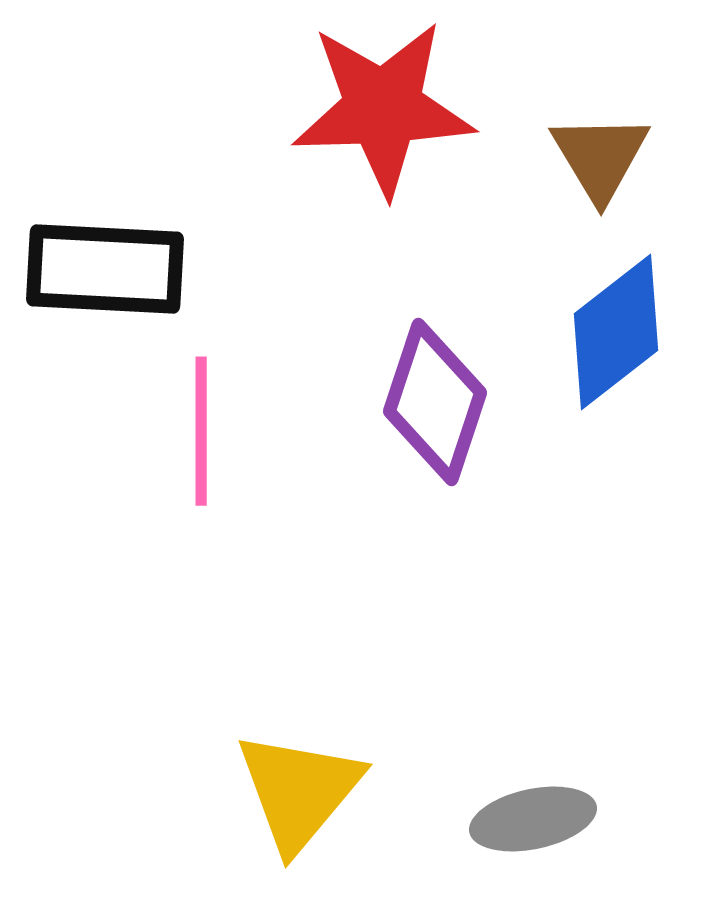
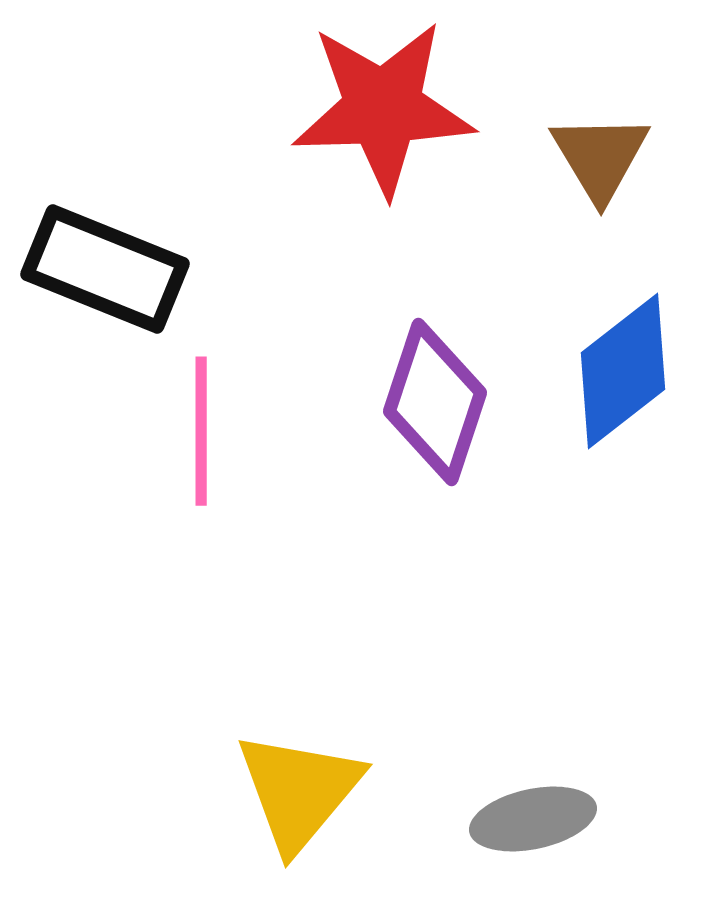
black rectangle: rotated 19 degrees clockwise
blue diamond: moved 7 px right, 39 px down
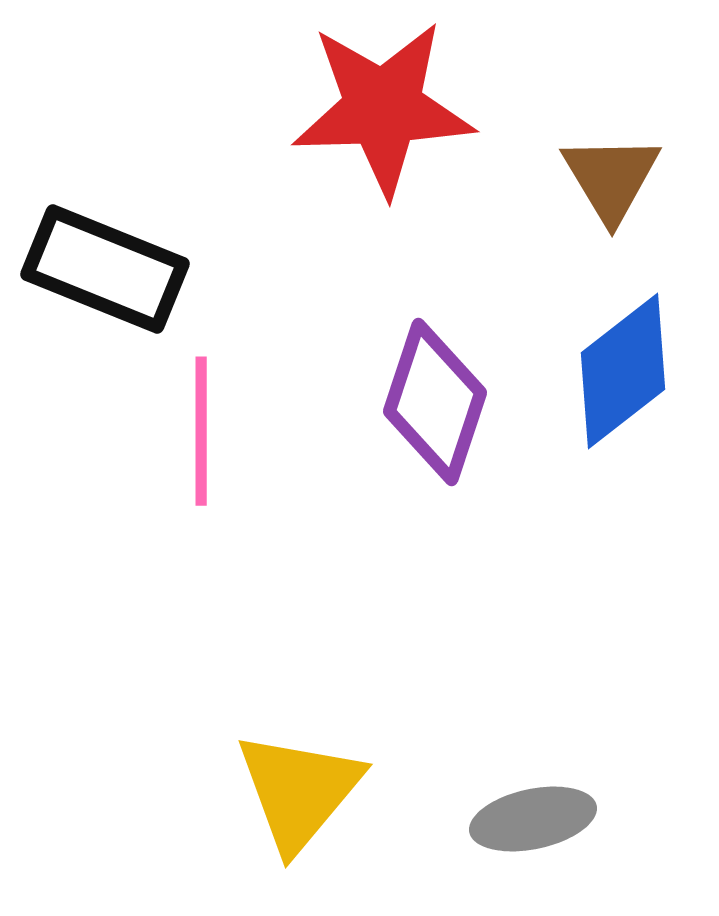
brown triangle: moved 11 px right, 21 px down
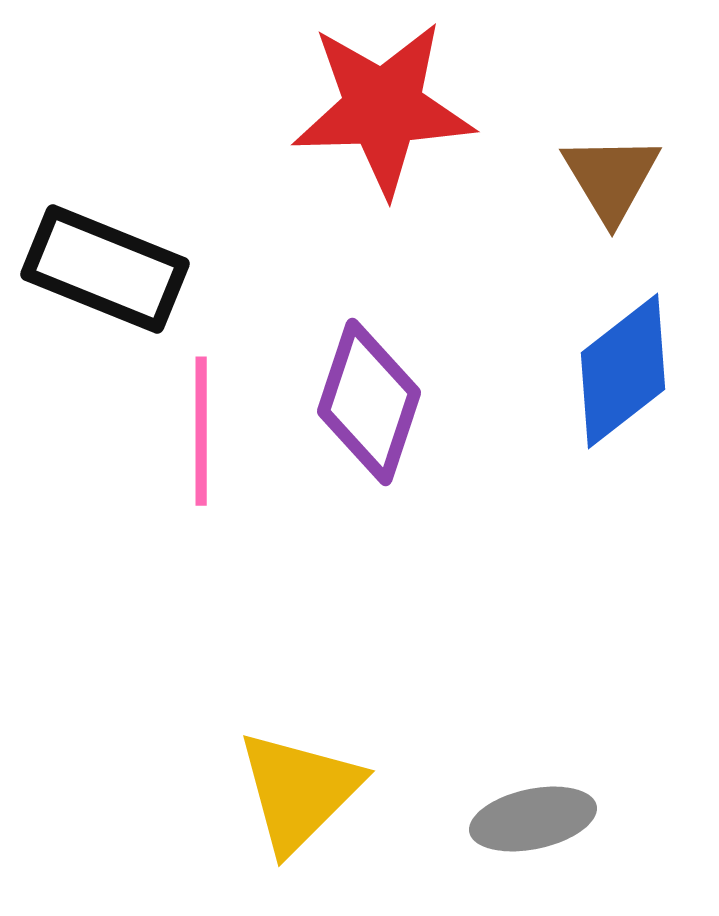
purple diamond: moved 66 px left
yellow triangle: rotated 5 degrees clockwise
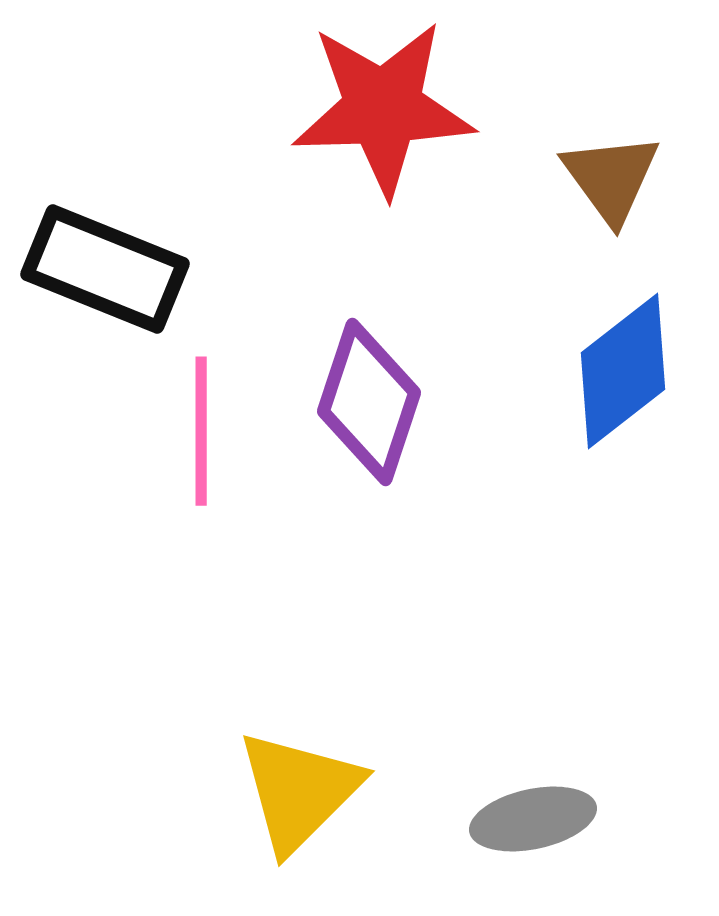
brown triangle: rotated 5 degrees counterclockwise
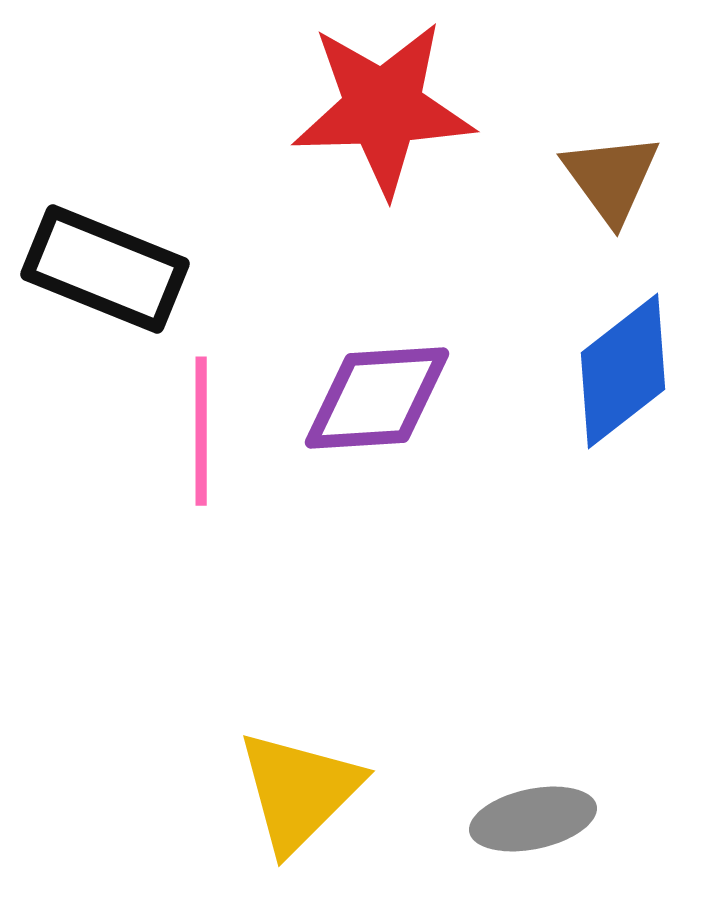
purple diamond: moved 8 px right, 4 px up; rotated 68 degrees clockwise
